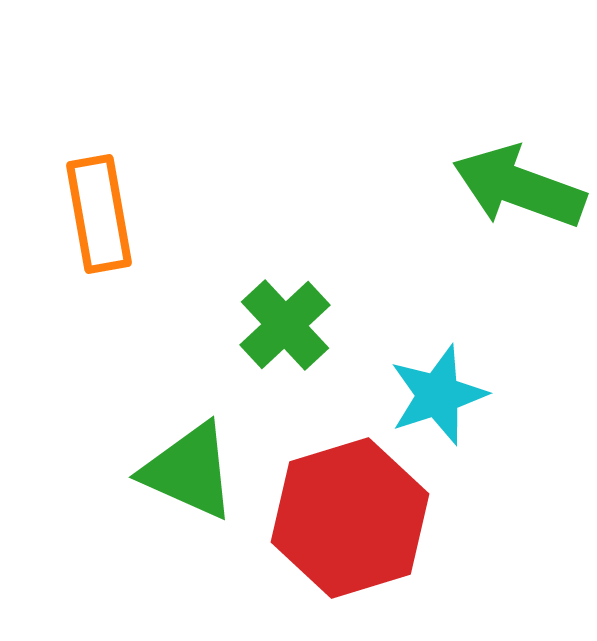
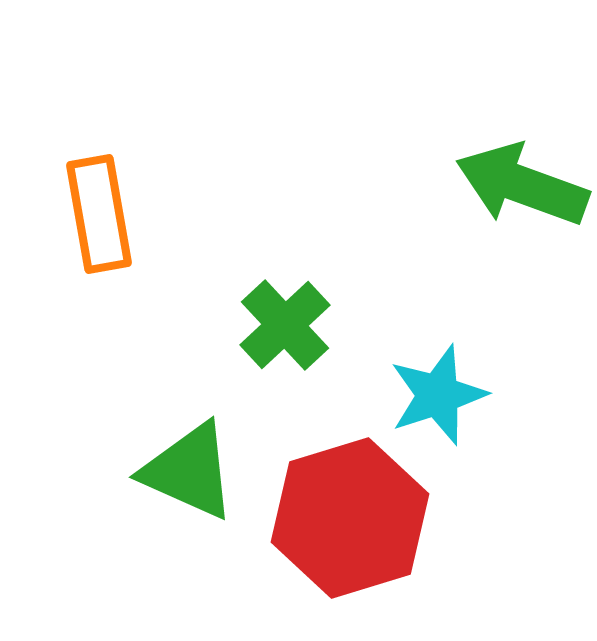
green arrow: moved 3 px right, 2 px up
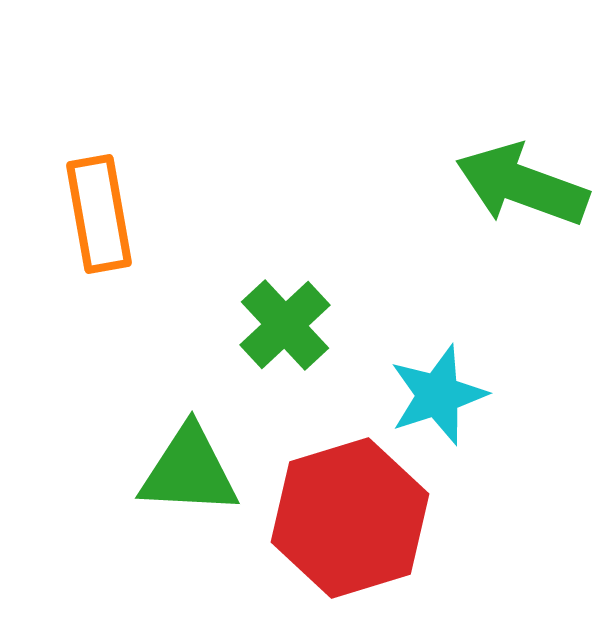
green triangle: rotated 21 degrees counterclockwise
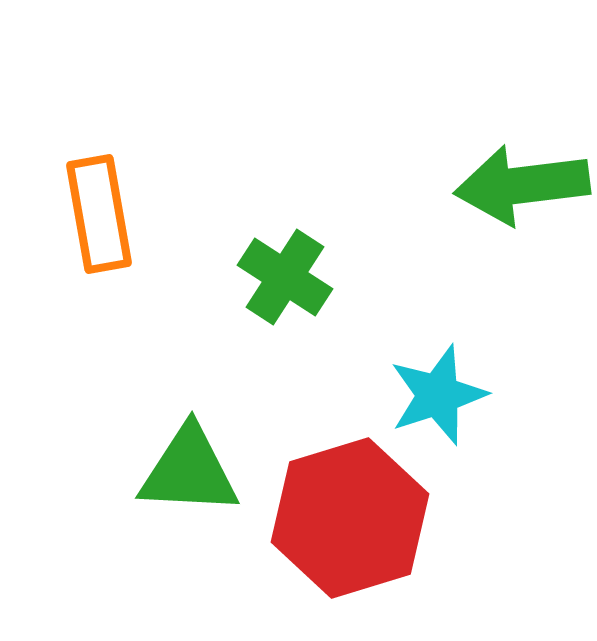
green arrow: rotated 27 degrees counterclockwise
green cross: moved 48 px up; rotated 14 degrees counterclockwise
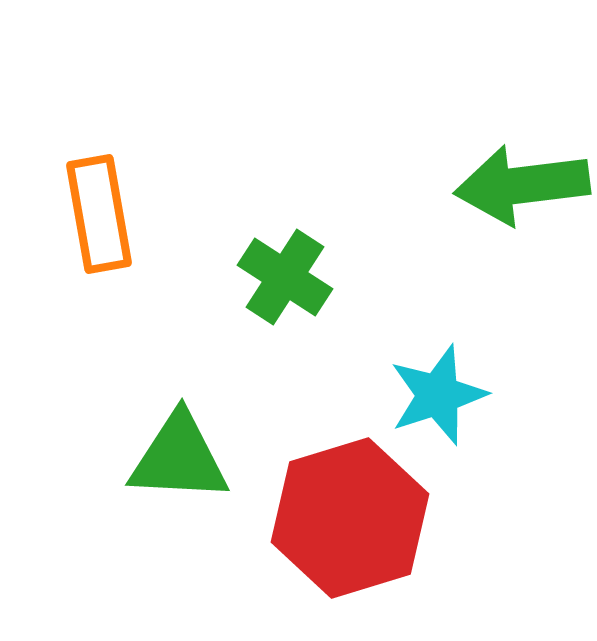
green triangle: moved 10 px left, 13 px up
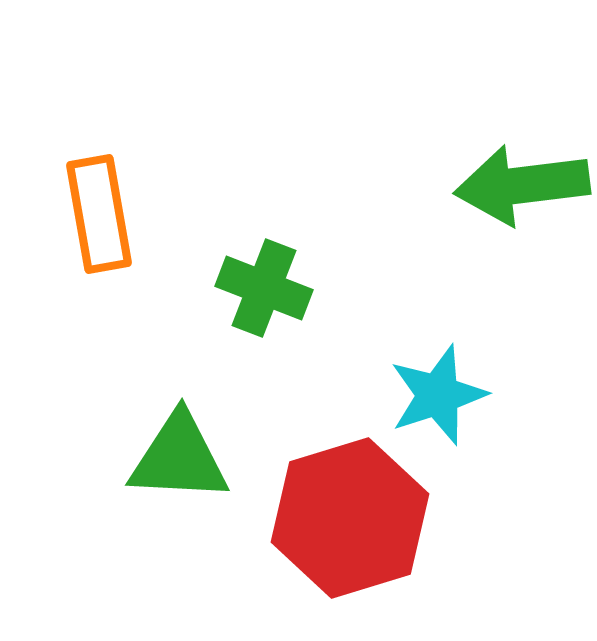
green cross: moved 21 px left, 11 px down; rotated 12 degrees counterclockwise
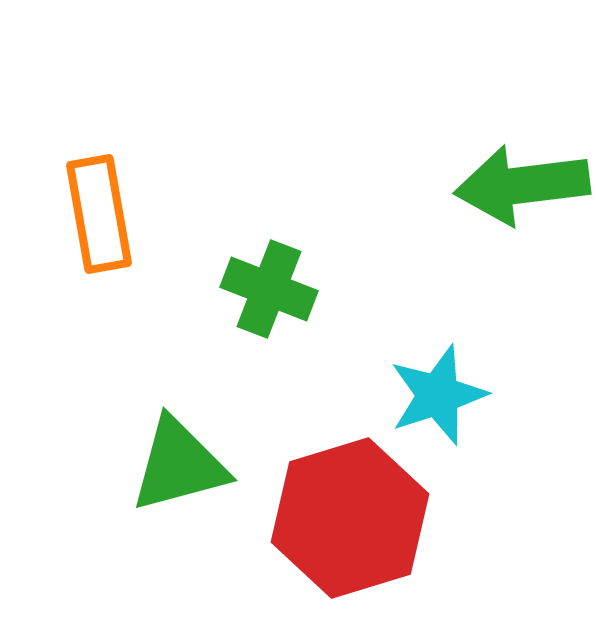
green cross: moved 5 px right, 1 px down
green triangle: moved 7 px down; rotated 18 degrees counterclockwise
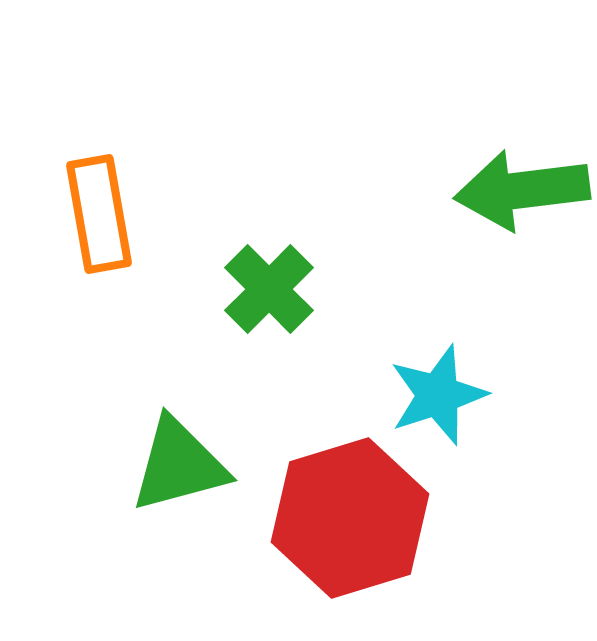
green arrow: moved 5 px down
green cross: rotated 24 degrees clockwise
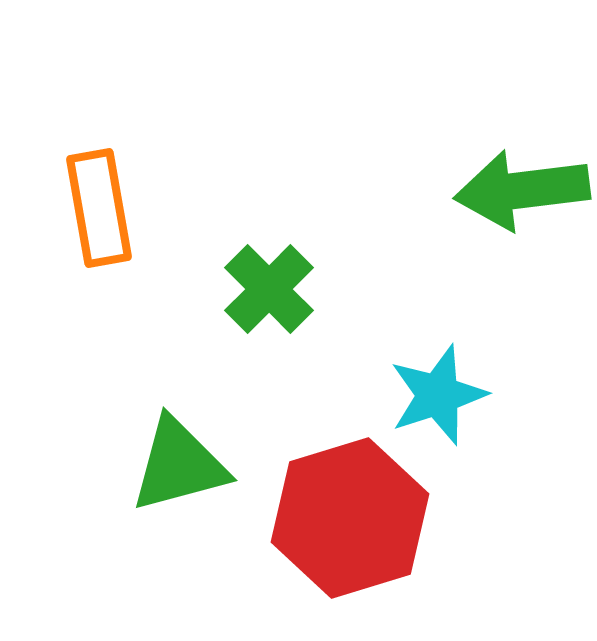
orange rectangle: moved 6 px up
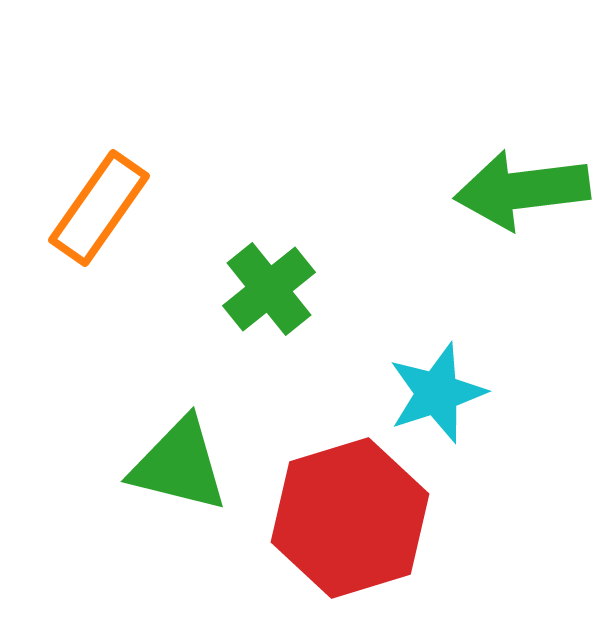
orange rectangle: rotated 45 degrees clockwise
green cross: rotated 6 degrees clockwise
cyan star: moved 1 px left, 2 px up
green triangle: rotated 29 degrees clockwise
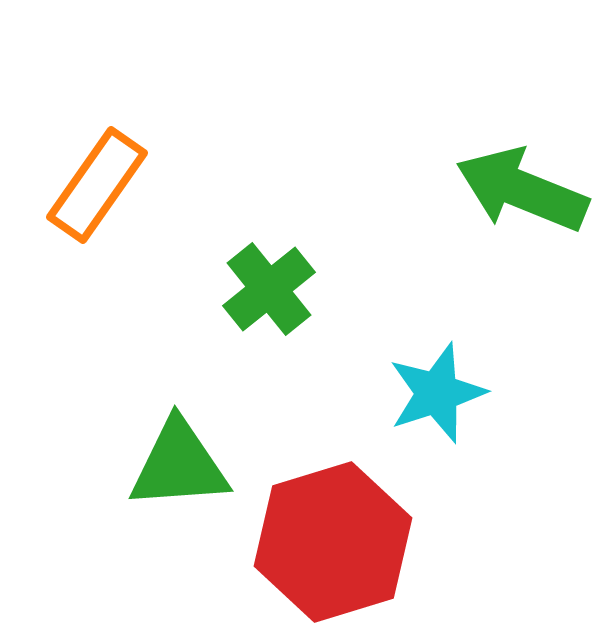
green arrow: rotated 29 degrees clockwise
orange rectangle: moved 2 px left, 23 px up
green triangle: rotated 18 degrees counterclockwise
red hexagon: moved 17 px left, 24 px down
